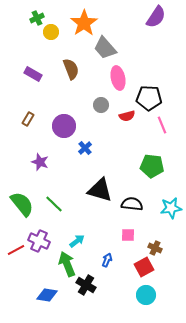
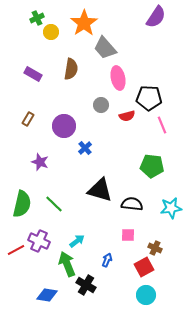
brown semicircle: rotated 30 degrees clockwise
green semicircle: rotated 52 degrees clockwise
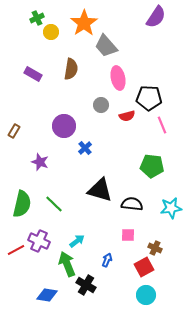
gray trapezoid: moved 1 px right, 2 px up
brown rectangle: moved 14 px left, 12 px down
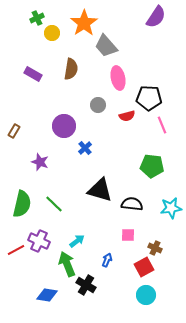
yellow circle: moved 1 px right, 1 px down
gray circle: moved 3 px left
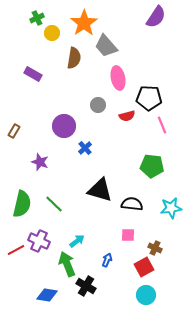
brown semicircle: moved 3 px right, 11 px up
black cross: moved 1 px down
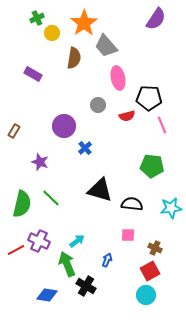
purple semicircle: moved 2 px down
green line: moved 3 px left, 6 px up
red square: moved 6 px right, 4 px down
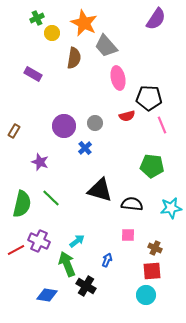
orange star: rotated 12 degrees counterclockwise
gray circle: moved 3 px left, 18 px down
red square: moved 2 px right; rotated 24 degrees clockwise
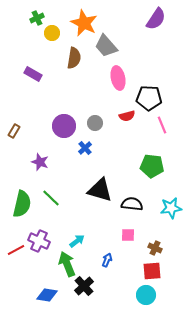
black cross: moved 2 px left; rotated 18 degrees clockwise
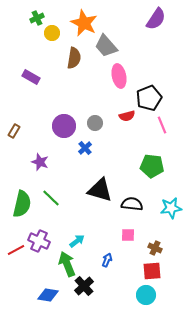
purple rectangle: moved 2 px left, 3 px down
pink ellipse: moved 1 px right, 2 px up
black pentagon: rotated 25 degrees counterclockwise
blue diamond: moved 1 px right
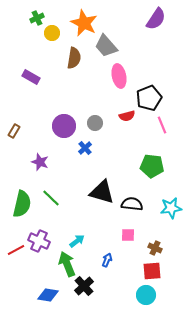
black triangle: moved 2 px right, 2 px down
